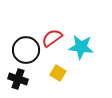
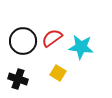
black circle: moved 3 px left, 9 px up
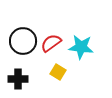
red semicircle: moved 1 px left, 5 px down
yellow square: moved 1 px up
black cross: rotated 18 degrees counterclockwise
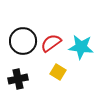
black cross: rotated 12 degrees counterclockwise
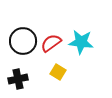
cyan star: moved 5 px up
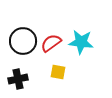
yellow square: rotated 21 degrees counterclockwise
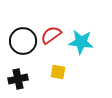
red semicircle: moved 8 px up
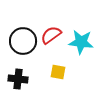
black cross: rotated 18 degrees clockwise
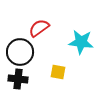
red semicircle: moved 12 px left, 7 px up
black circle: moved 3 px left, 11 px down
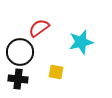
cyan star: rotated 20 degrees counterclockwise
yellow square: moved 2 px left
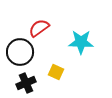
cyan star: rotated 15 degrees clockwise
yellow square: rotated 14 degrees clockwise
black cross: moved 8 px right, 4 px down; rotated 30 degrees counterclockwise
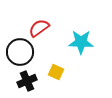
black cross: moved 1 px right, 2 px up
